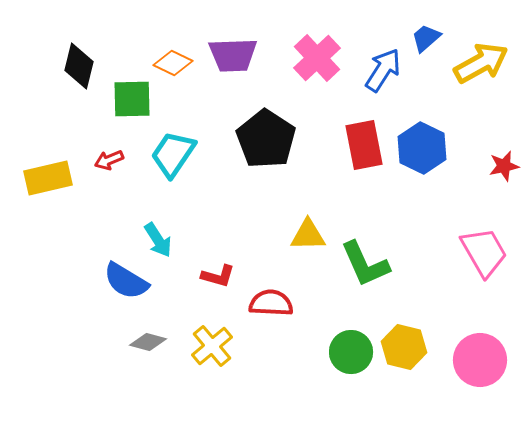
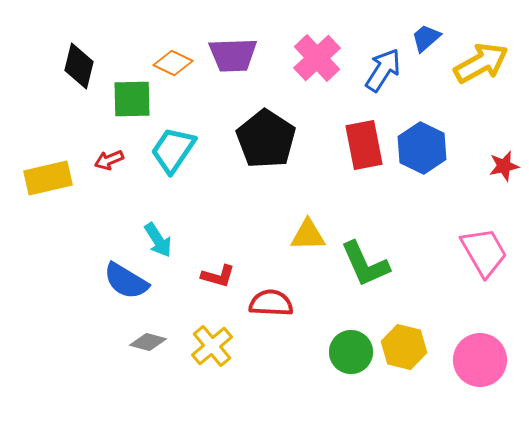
cyan trapezoid: moved 4 px up
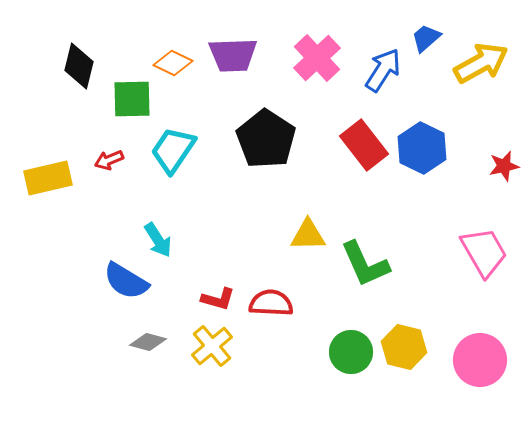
red rectangle: rotated 27 degrees counterclockwise
red L-shape: moved 23 px down
